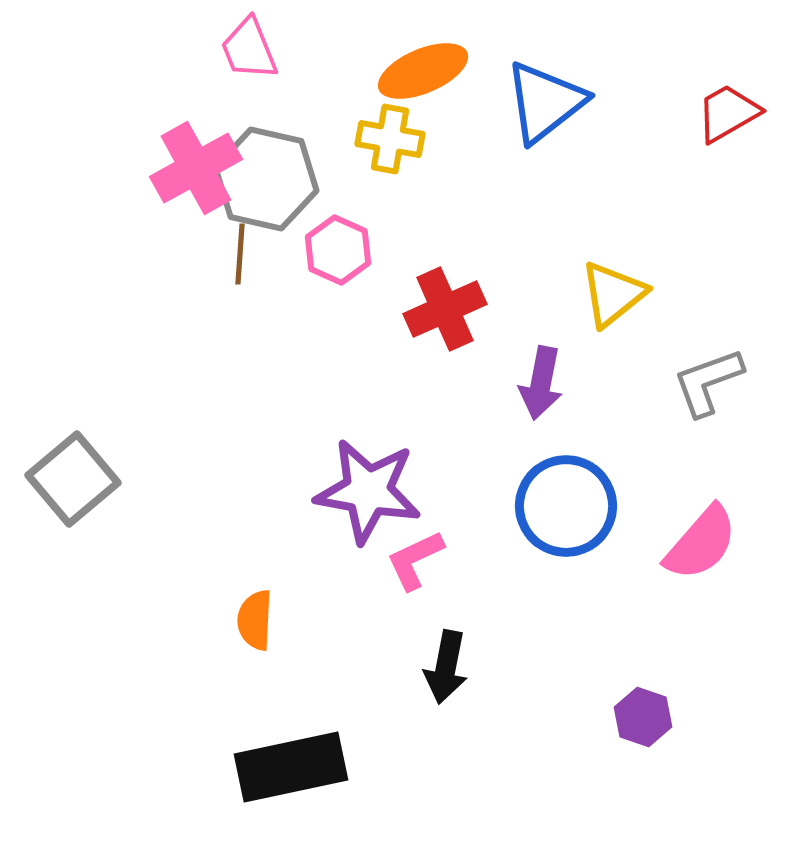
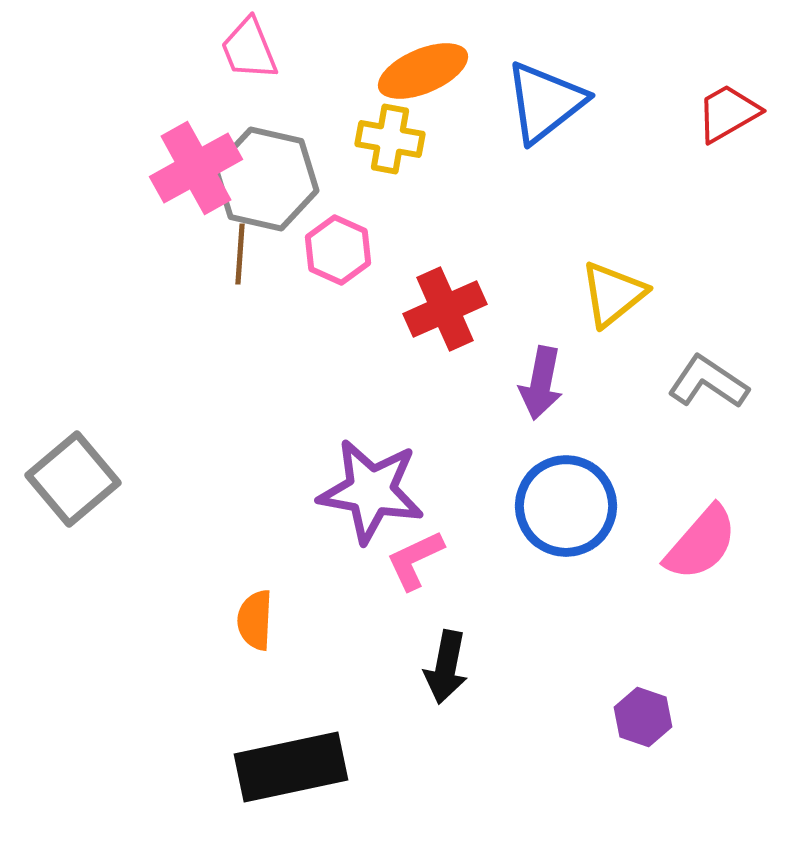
gray L-shape: rotated 54 degrees clockwise
purple star: moved 3 px right
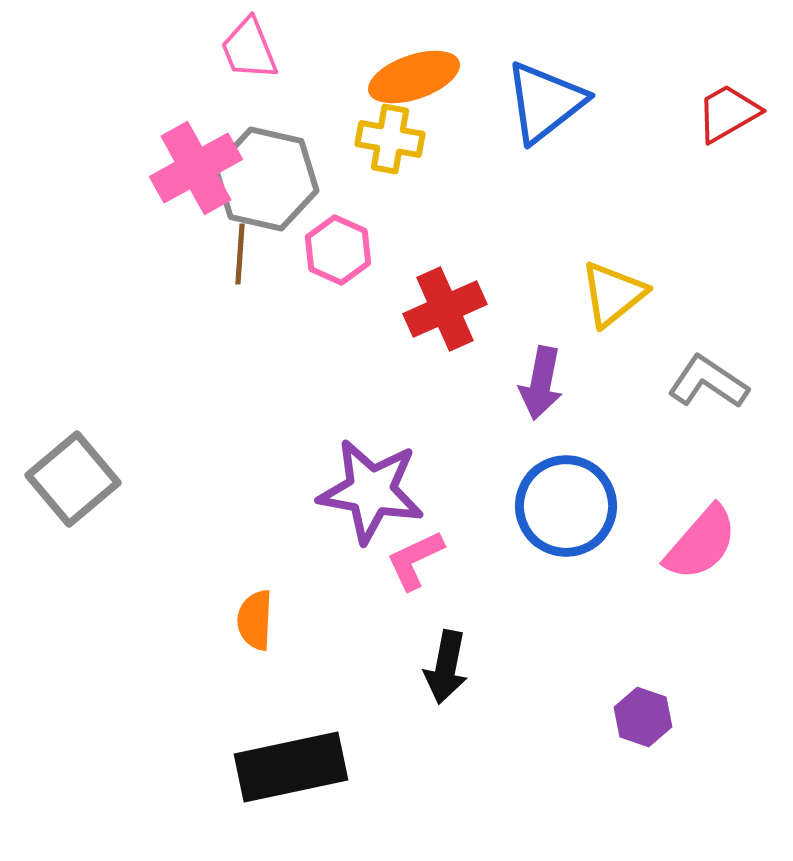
orange ellipse: moved 9 px left, 6 px down; rotated 4 degrees clockwise
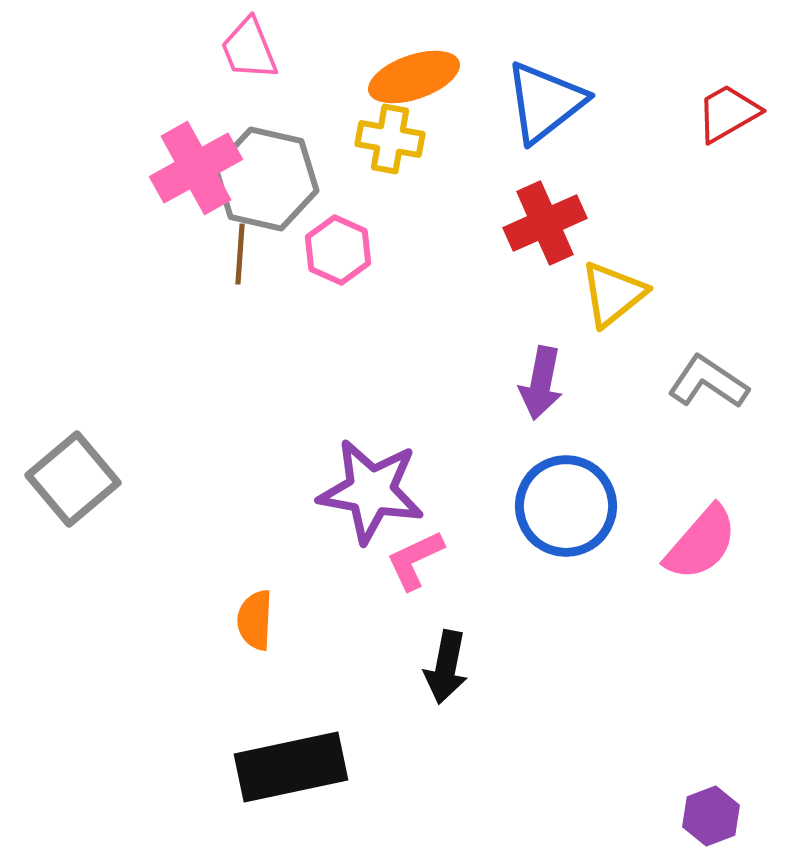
red cross: moved 100 px right, 86 px up
purple hexagon: moved 68 px right, 99 px down; rotated 20 degrees clockwise
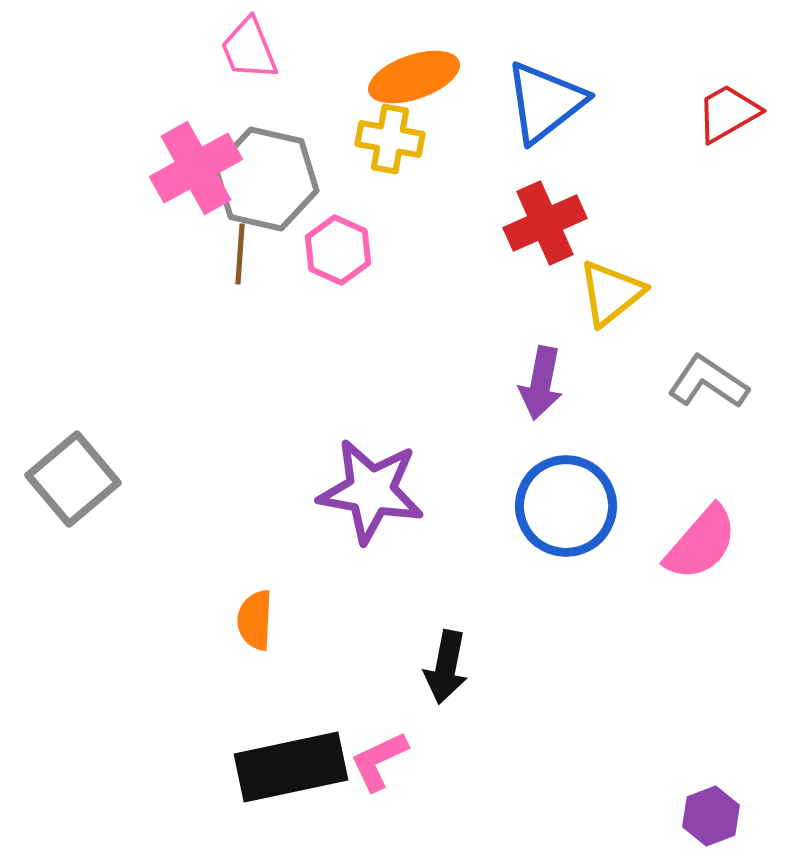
yellow triangle: moved 2 px left, 1 px up
pink L-shape: moved 36 px left, 201 px down
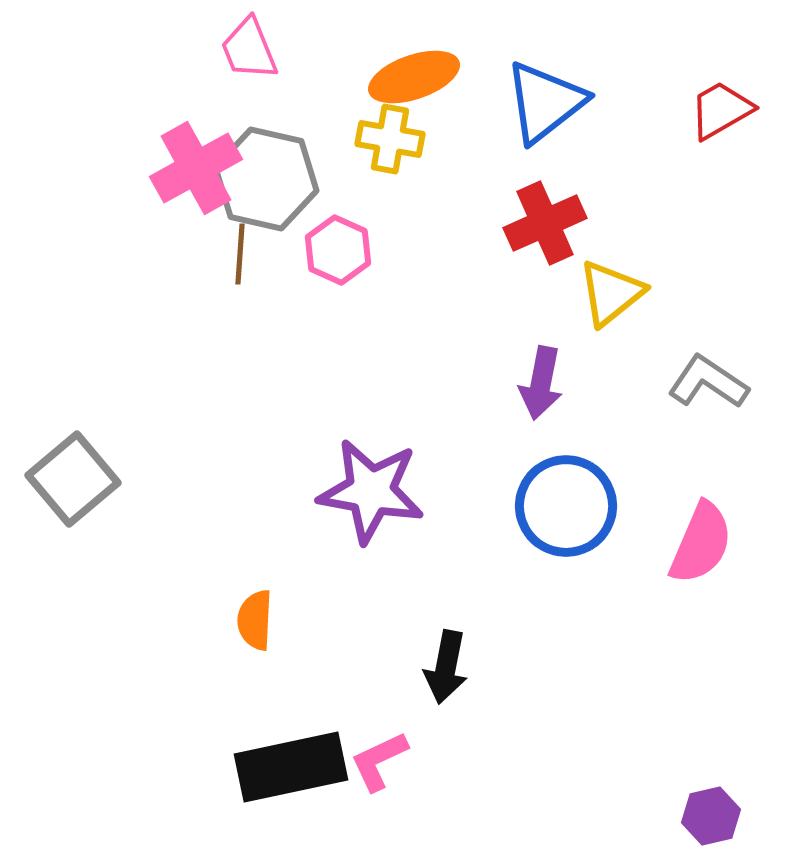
red trapezoid: moved 7 px left, 3 px up
pink semicircle: rotated 18 degrees counterclockwise
purple hexagon: rotated 8 degrees clockwise
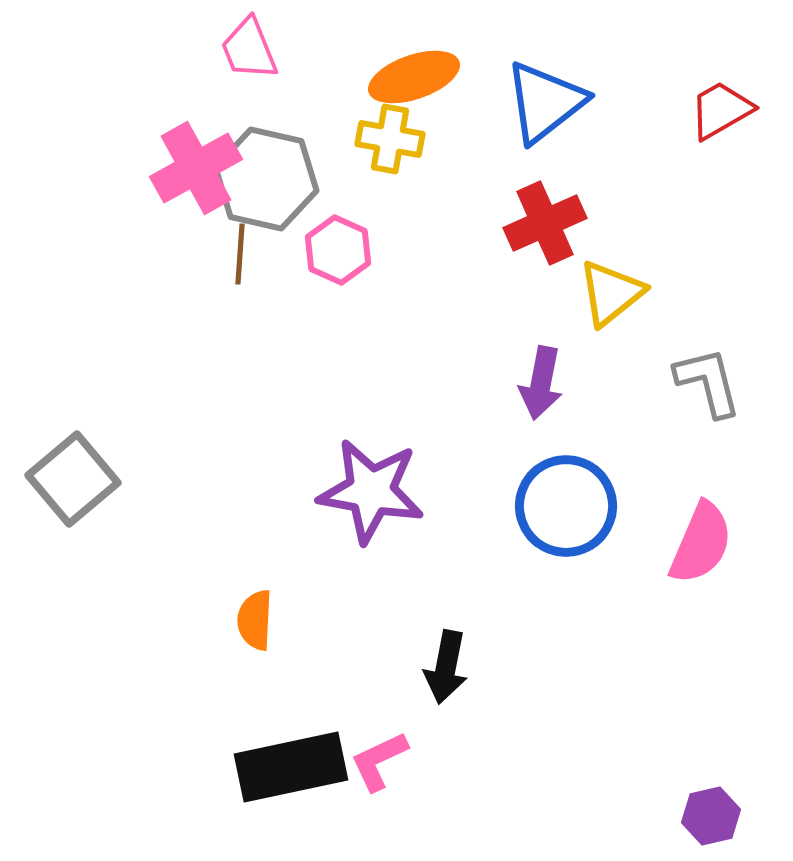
gray L-shape: rotated 42 degrees clockwise
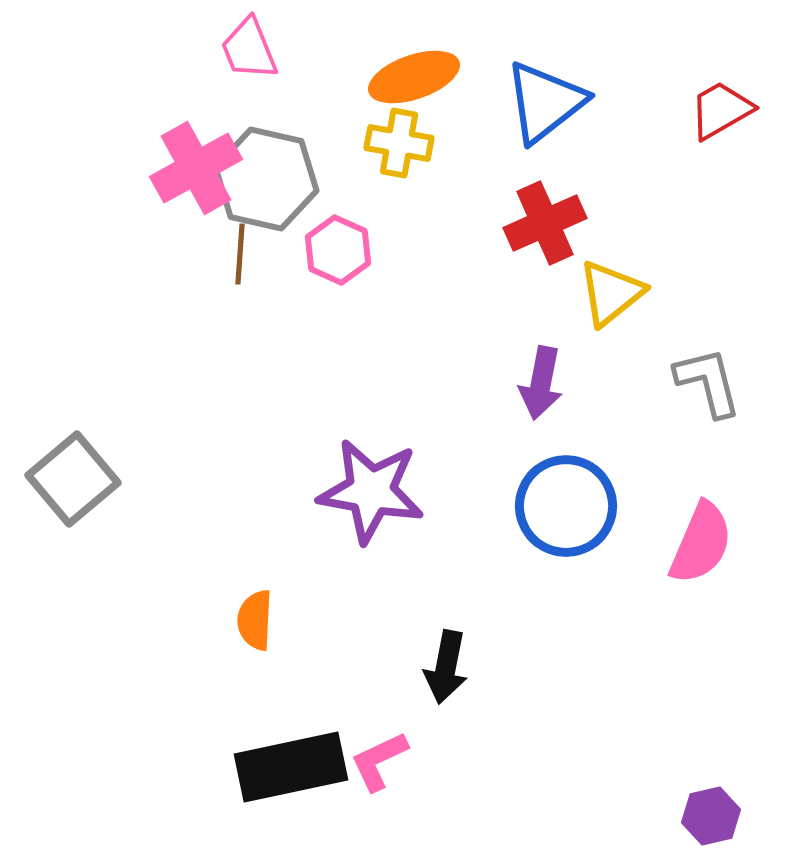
yellow cross: moved 9 px right, 4 px down
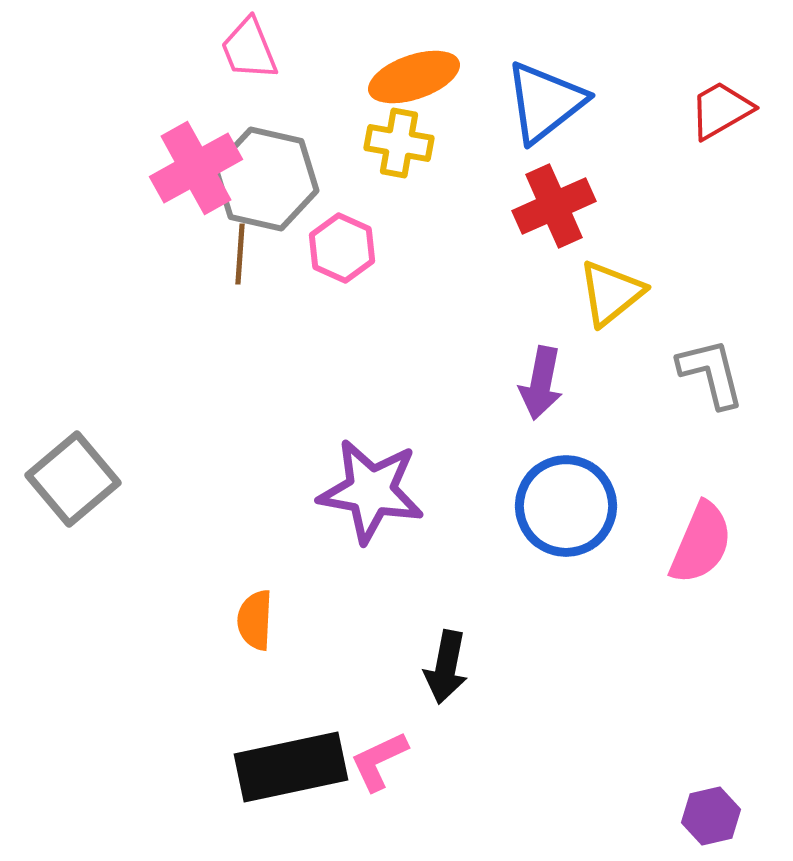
red cross: moved 9 px right, 17 px up
pink hexagon: moved 4 px right, 2 px up
gray L-shape: moved 3 px right, 9 px up
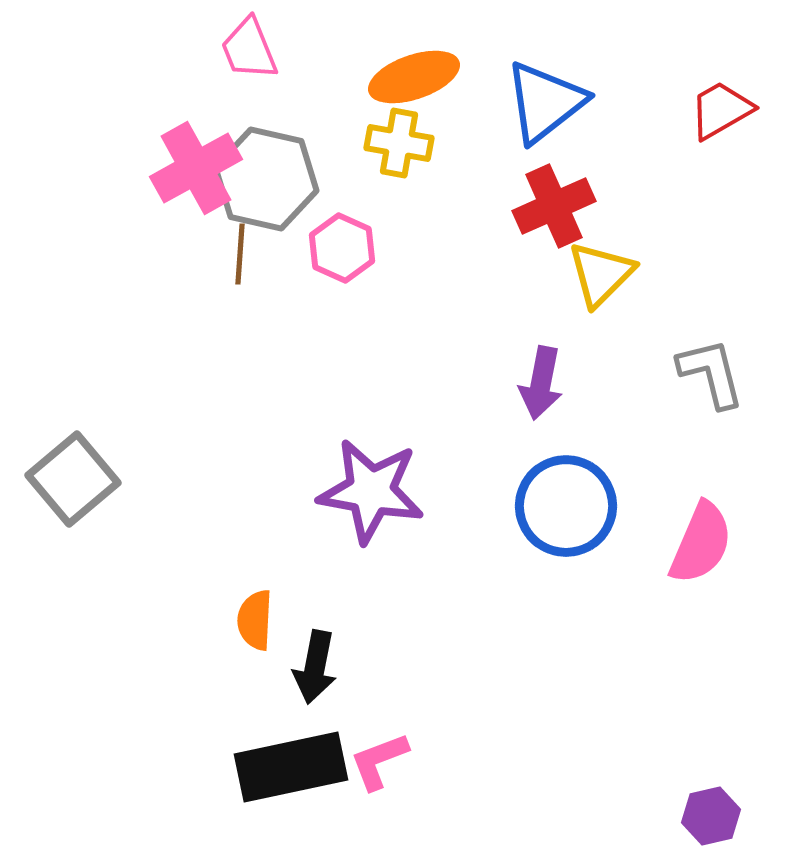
yellow triangle: moved 10 px left, 19 px up; rotated 6 degrees counterclockwise
black arrow: moved 131 px left
pink L-shape: rotated 4 degrees clockwise
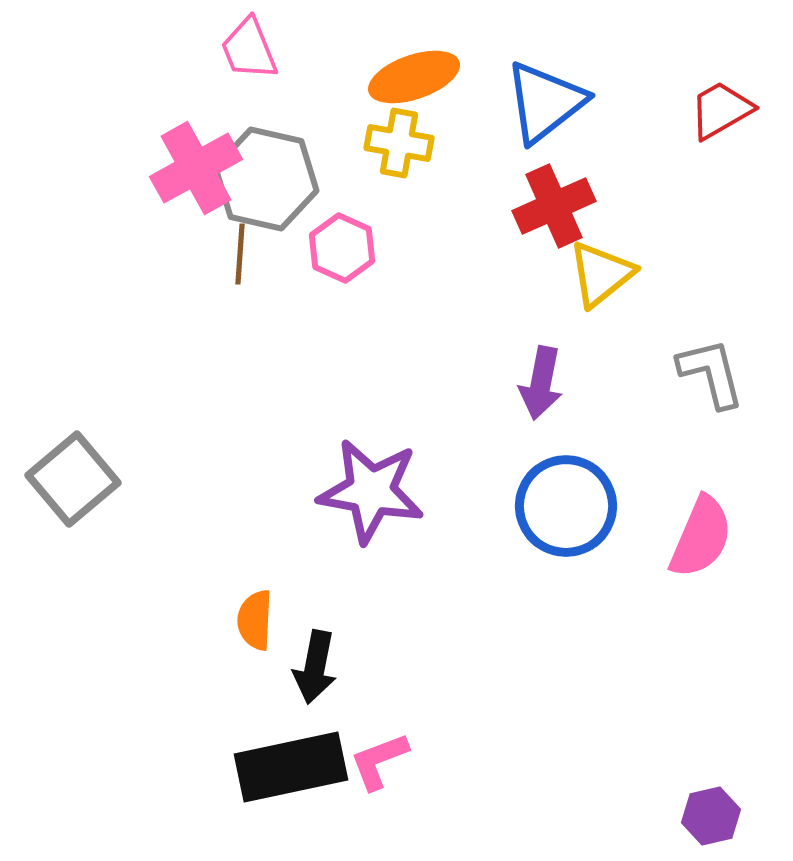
yellow triangle: rotated 6 degrees clockwise
pink semicircle: moved 6 px up
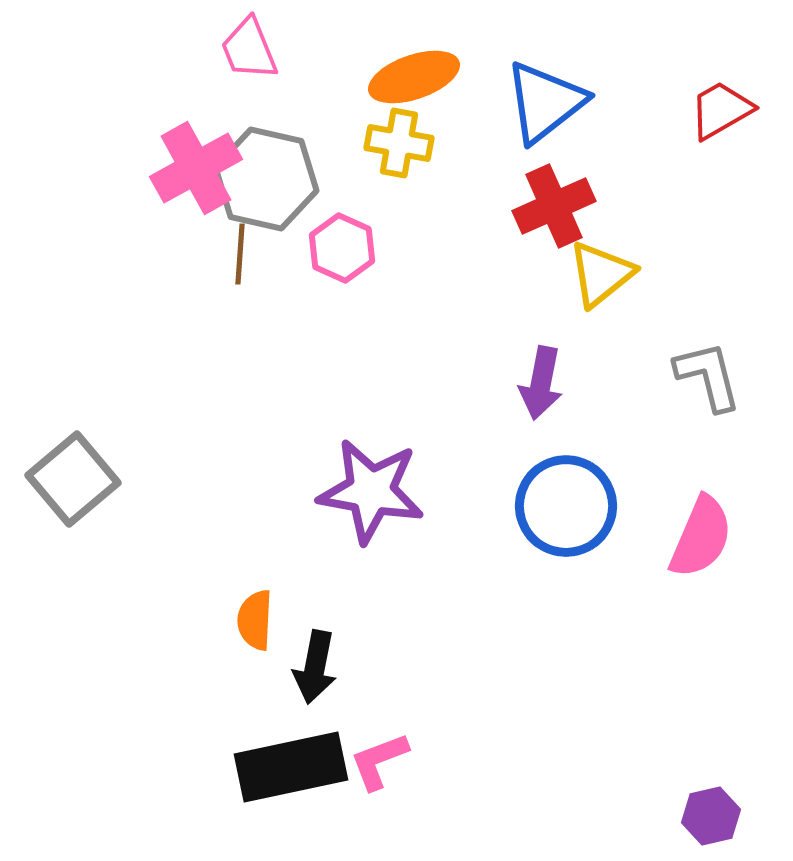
gray L-shape: moved 3 px left, 3 px down
